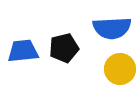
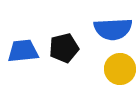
blue semicircle: moved 1 px right, 1 px down
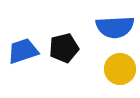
blue semicircle: moved 2 px right, 2 px up
blue trapezoid: rotated 12 degrees counterclockwise
